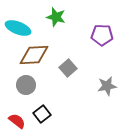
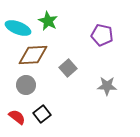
green star: moved 8 px left, 4 px down; rotated 12 degrees clockwise
purple pentagon: rotated 10 degrees clockwise
brown diamond: moved 1 px left
gray star: rotated 12 degrees clockwise
red semicircle: moved 4 px up
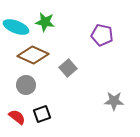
green star: moved 3 px left, 1 px down; rotated 18 degrees counterclockwise
cyan ellipse: moved 2 px left, 1 px up
brown diamond: rotated 28 degrees clockwise
gray star: moved 7 px right, 15 px down
black square: rotated 18 degrees clockwise
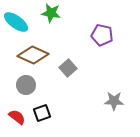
green star: moved 6 px right, 9 px up
cyan ellipse: moved 5 px up; rotated 15 degrees clockwise
black square: moved 1 px up
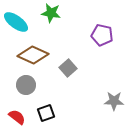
black square: moved 4 px right
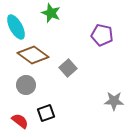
green star: rotated 12 degrees clockwise
cyan ellipse: moved 5 px down; rotated 25 degrees clockwise
brown diamond: rotated 12 degrees clockwise
red semicircle: moved 3 px right, 4 px down
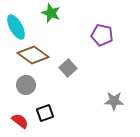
black square: moved 1 px left
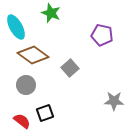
gray square: moved 2 px right
red semicircle: moved 2 px right
